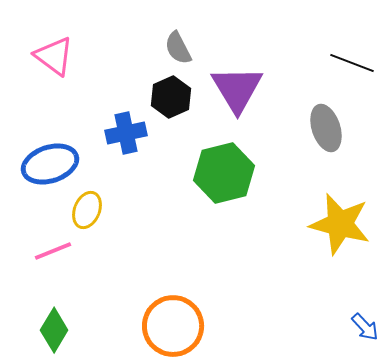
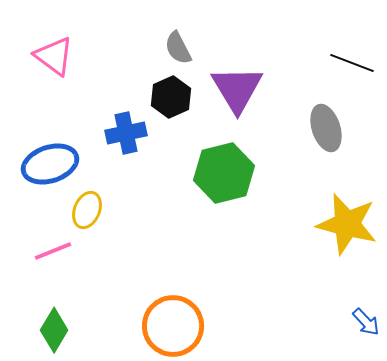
yellow star: moved 7 px right
blue arrow: moved 1 px right, 5 px up
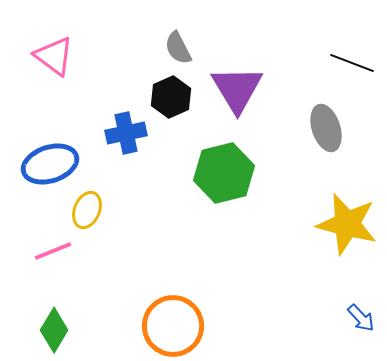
blue arrow: moved 5 px left, 4 px up
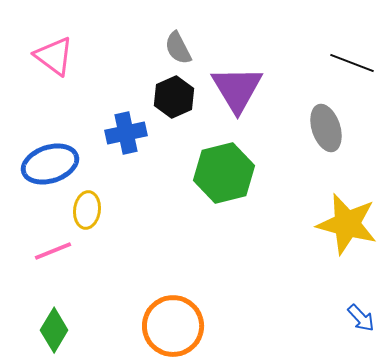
black hexagon: moved 3 px right
yellow ellipse: rotated 15 degrees counterclockwise
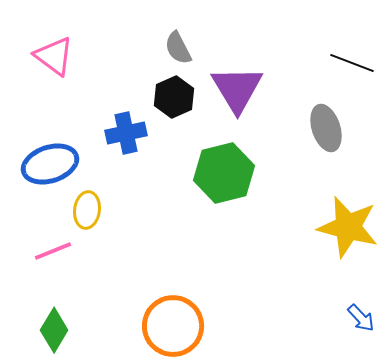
yellow star: moved 1 px right, 3 px down
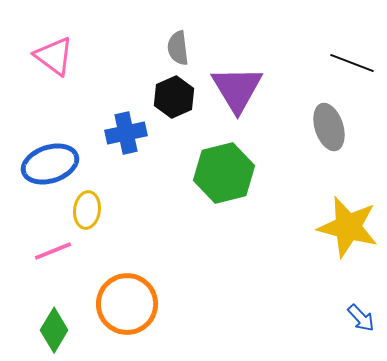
gray semicircle: rotated 20 degrees clockwise
gray ellipse: moved 3 px right, 1 px up
orange circle: moved 46 px left, 22 px up
